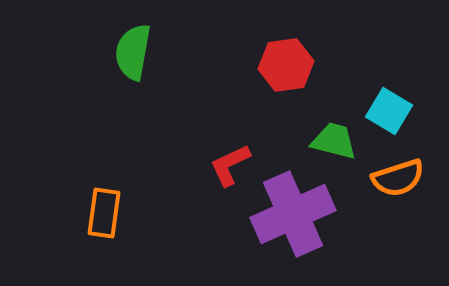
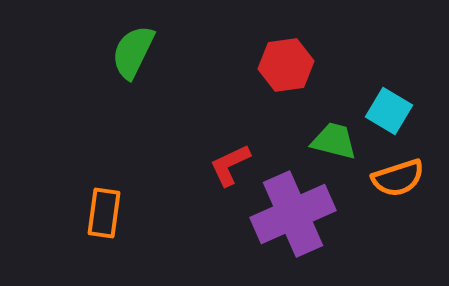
green semicircle: rotated 16 degrees clockwise
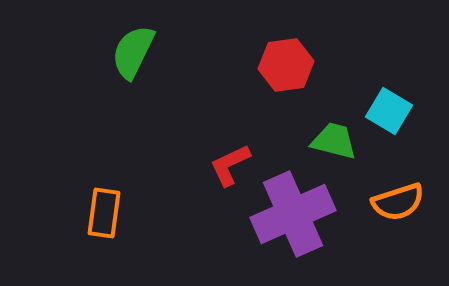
orange semicircle: moved 24 px down
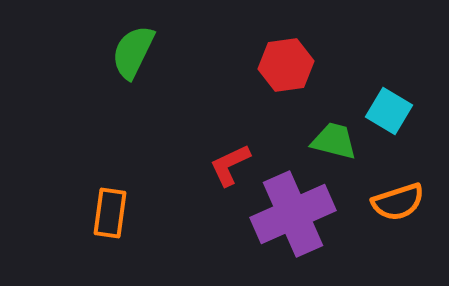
orange rectangle: moved 6 px right
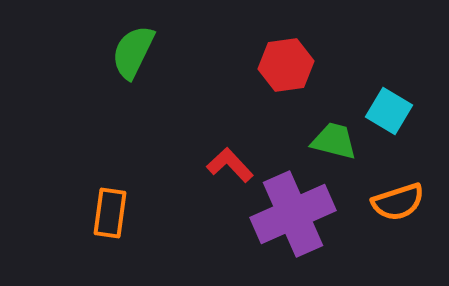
red L-shape: rotated 72 degrees clockwise
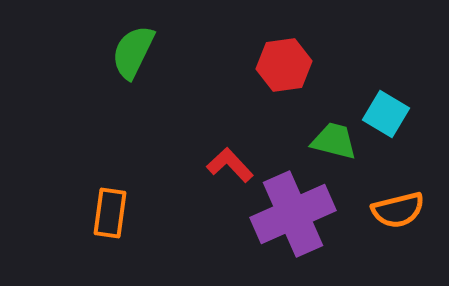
red hexagon: moved 2 px left
cyan square: moved 3 px left, 3 px down
orange semicircle: moved 8 px down; rotated 4 degrees clockwise
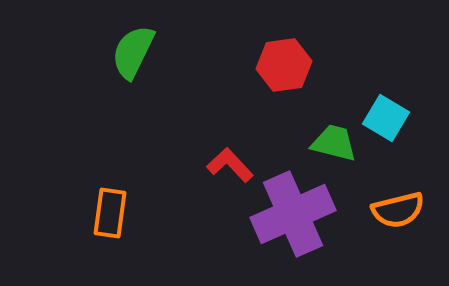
cyan square: moved 4 px down
green trapezoid: moved 2 px down
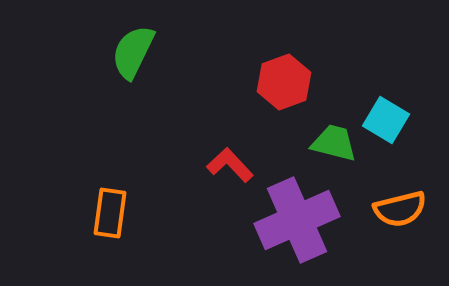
red hexagon: moved 17 px down; rotated 12 degrees counterclockwise
cyan square: moved 2 px down
orange semicircle: moved 2 px right, 1 px up
purple cross: moved 4 px right, 6 px down
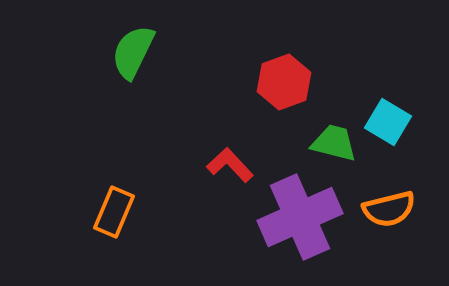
cyan square: moved 2 px right, 2 px down
orange semicircle: moved 11 px left
orange rectangle: moved 4 px right, 1 px up; rotated 15 degrees clockwise
purple cross: moved 3 px right, 3 px up
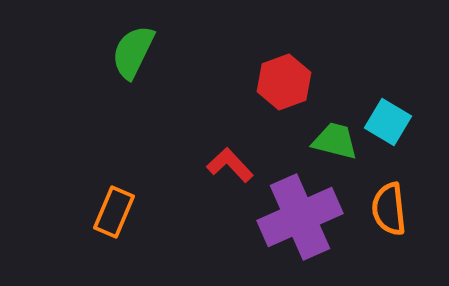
green trapezoid: moved 1 px right, 2 px up
orange semicircle: rotated 98 degrees clockwise
